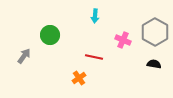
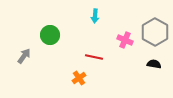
pink cross: moved 2 px right
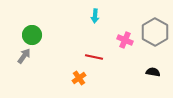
green circle: moved 18 px left
black semicircle: moved 1 px left, 8 px down
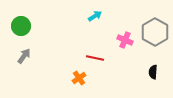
cyan arrow: rotated 128 degrees counterclockwise
green circle: moved 11 px left, 9 px up
red line: moved 1 px right, 1 px down
black semicircle: rotated 96 degrees counterclockwise
